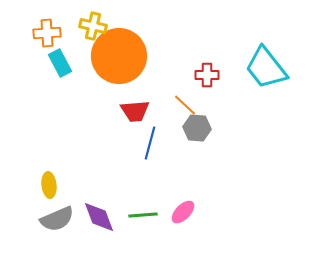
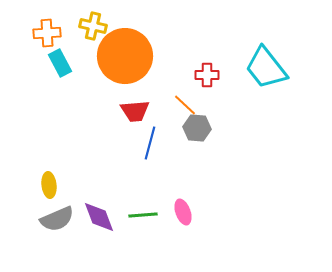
orange circle: moved 6 px right
pink ellipse: rotated 65 degrees counterclockwise
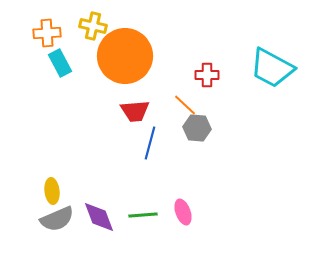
cyan trapezoid: moved 6 px right; rotated 24 degrees counterclockwise
yellow ellipse: moved 3 px right, 6 px down
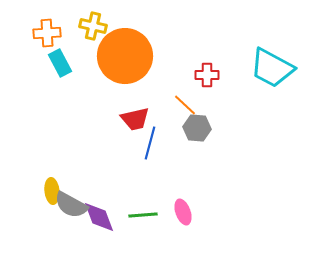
red trapezoid: moved 8 px down; rotated 8 degrees counterclockwise
gray semicircle: moved 14 px right, 14 px up; rotated 52 degrees clockwise
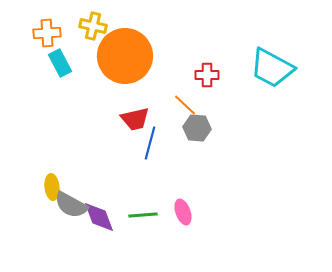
yellow ellipse: moved 4 px up
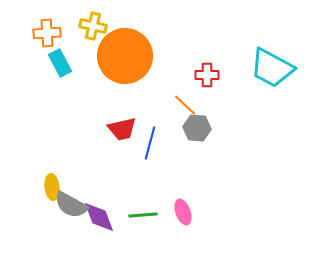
red trapezoid: moved 13 px left, 10 px down
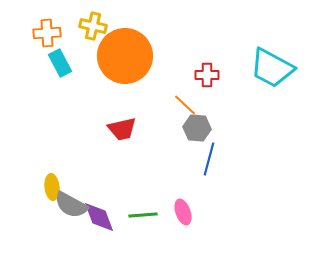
blue line: moved 59 px right, 16 px down
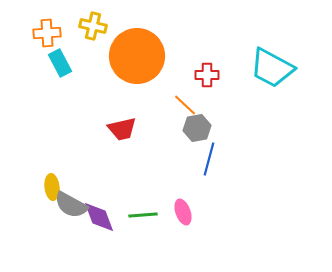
orange circle: moved 12 px right
gray hexagon: rotated 16 degrees counterclockwise
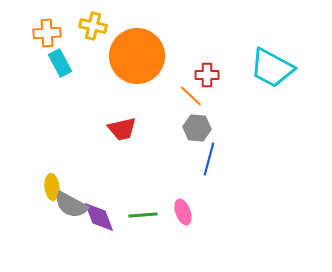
orange line: moved 6 px right, 9 px up
gray hexagon: rotated 16 degrees clockwise
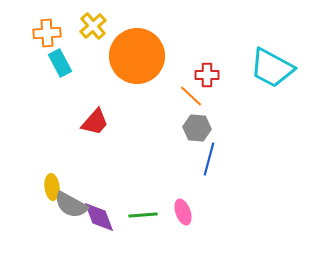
yellow cross: rotated 36 degrees clockwise
red trapezoid: moved 27 px left, 7 px up; rotated 36 degrees counterclockwise
